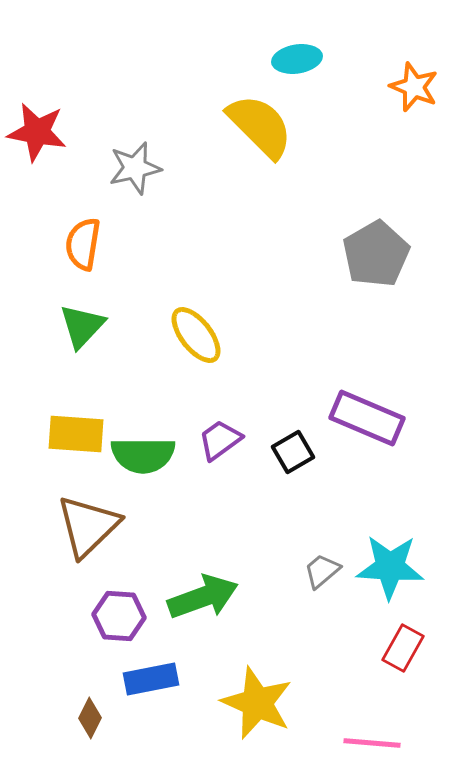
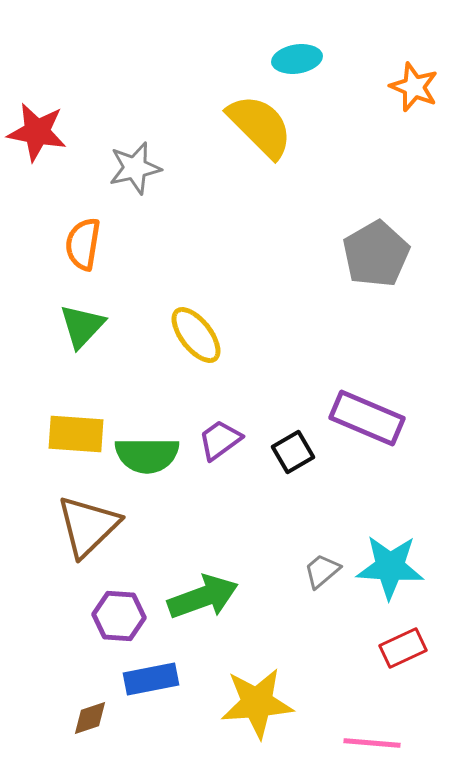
green semicircle: moved 4 px right
red rectangle: rotated 36 degrees clockwise
yellow star: rotated 28 degrees counterclockwise
brown diamond: rotated 45 degrees clockwise
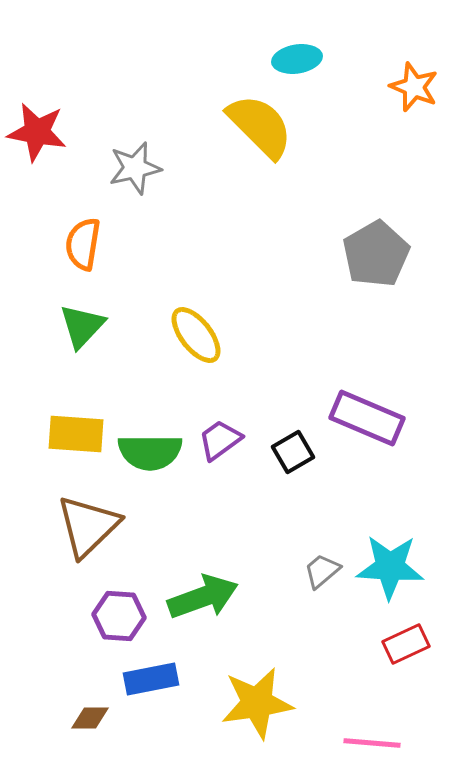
green semicircle: moved 3 px right, 3 px up
red rectangle: moved 3 px right, 4 px up
yellow star: rotated 4 degrees counterclockwise
brown diamond: rotated 18 degrees clockwise
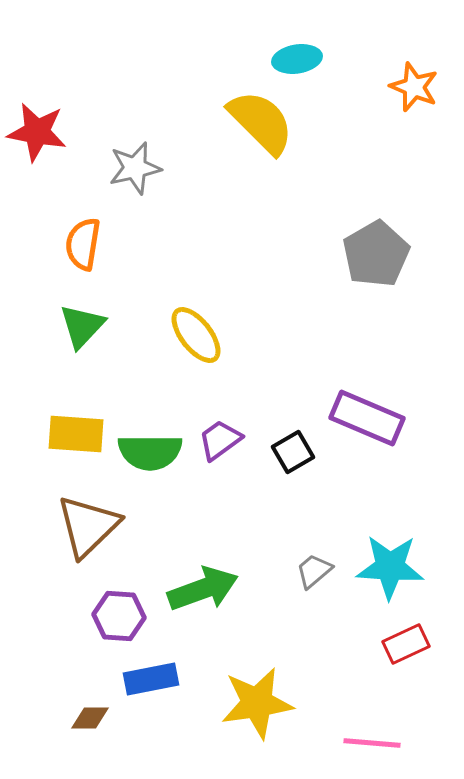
yellow semicircle: moved 1 px right, 4 px up
gray trapezoid: moved 8 px left
green arrow: moved 8 px up
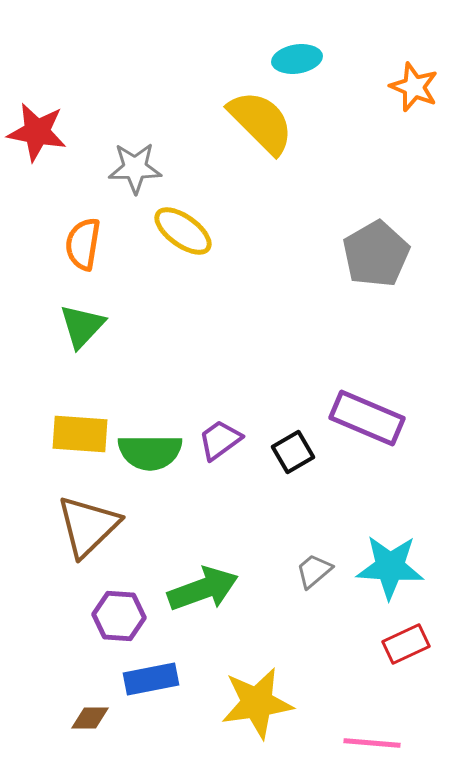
gray star: rotated 12 degrees clockwise
yellow ellipse: moved 13 px left, 104 px up; rotated 16 degrees counterclockwise
yellow rectangle: moved 4 px right
